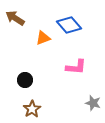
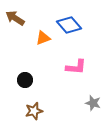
brown star: moved 2 px right, 2 px down; rotated 18 degrees clockwise
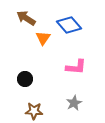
brown arrow: moved 11 px right
orange triangle: rotated 35 degrees counterclockwise
black circle: moved 1 px up
gray star: moved 19 px left; rotated 28 degrees clockwise
brown star: rotated 18 degrees clockwise
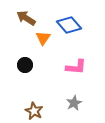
black circle: moved 14 px up
brown star: rotated 24 degrees clockwise
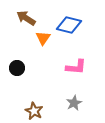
blue diamond: rotated 35 degrees counterclockwise
black circle: moved 8 px left, 3 px down
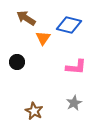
black circle: moved 6 px up
